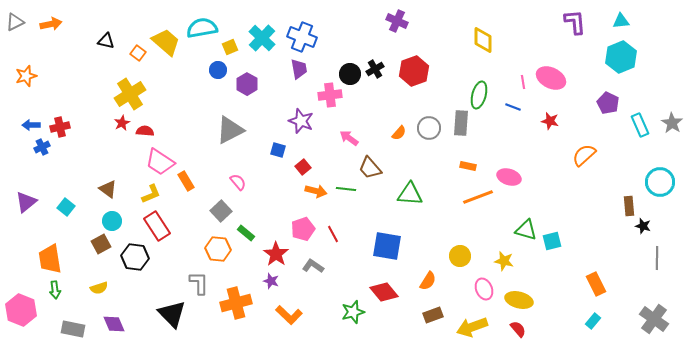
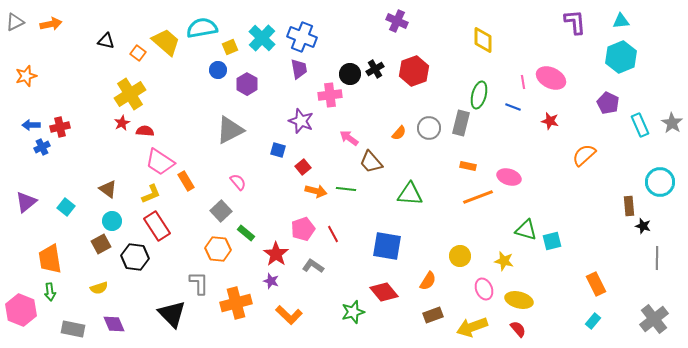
gray rectangle at (461, 123): rotated 10 degrees clockwise
brown trapezoid at (370, 168): moved 1 px right, 6 px up
green arrow at (55, 290): moved 5 px left, 2 px down
gray cross at (654, 319): rotated 16 degrees clockwise
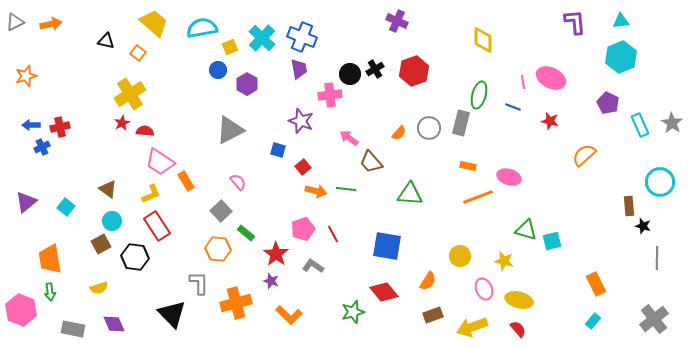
yellow trapezoid at (166, 42): moved 12 px left, 19 px up
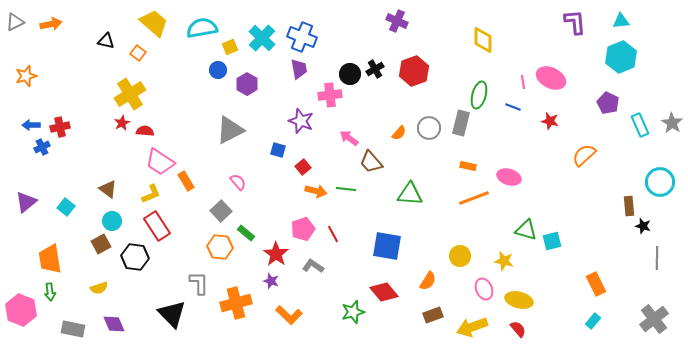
orange line at (478, 197): moved 4 px left, 1 px down
orange hexagon at (218, 249): moved 2 px right, 2 px up
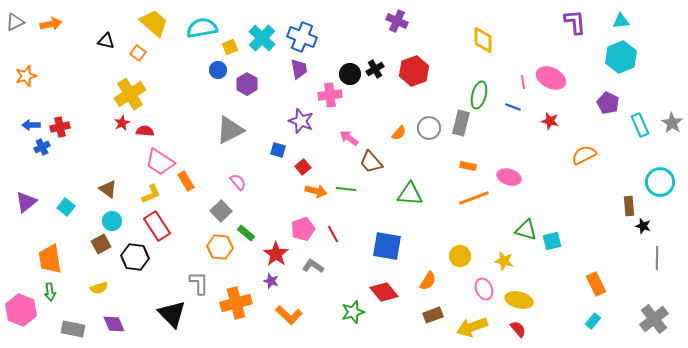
orange semicircle at (584, 155): rotated 15 degrees clockwise
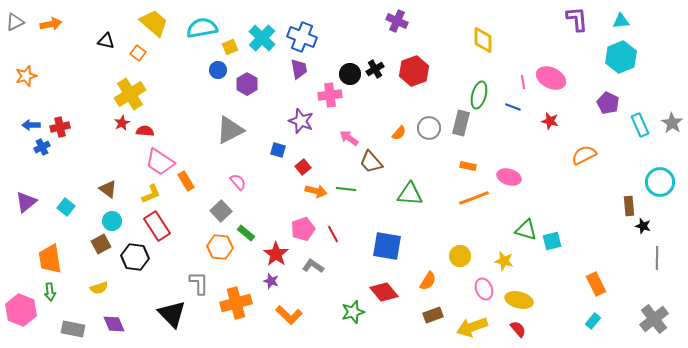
purple L-shape at (575, 22): moved 2 px right, 3 px up
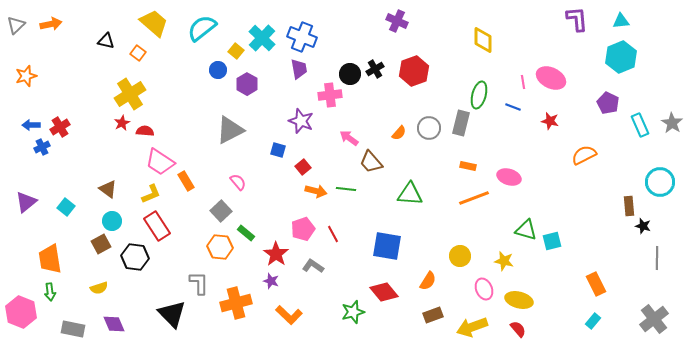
gray triangle at (15, 22): moved 1 px right, 3 px down; rotated 18 degrees counterclockwise
cyan semicircle at (202, 28): rotated 28 degrees counterclockwise
yellow square at (230, 47): moved 6 px right, 4 px down; rotated 28 degrees counterclockwise
red cross at (60, 127): rotated 18 degrees counterclockwise
pink hexagon at (21, 310): moved 2 px down
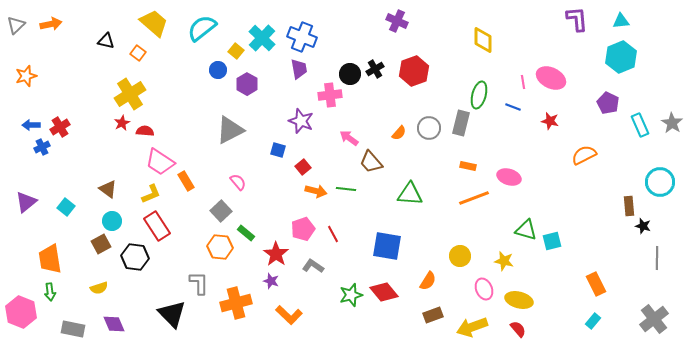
green star at (353, 312): moved 2 px left, 17 px up
